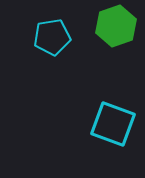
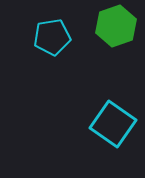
cyan square: rotated 15 degrees clockwise
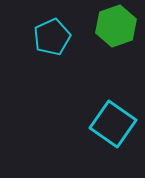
cyan pentagon: rotated 15 degrees counterclockwise
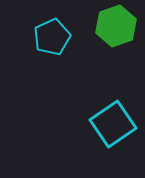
cyan square: rotated 21 degrees clockwise
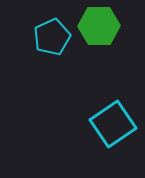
green hexagon: moved 17 px left; rotated 18 degrees clockwise
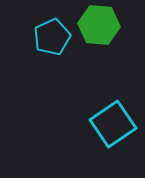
green hexagon: moved 1 px up; rotated 6 degrees clockwise
